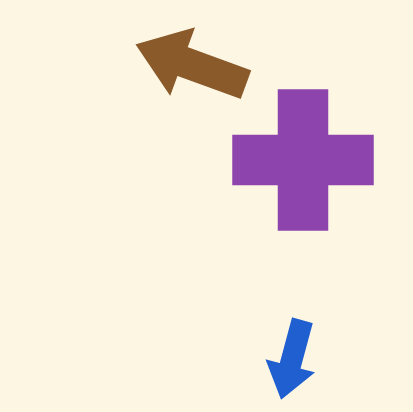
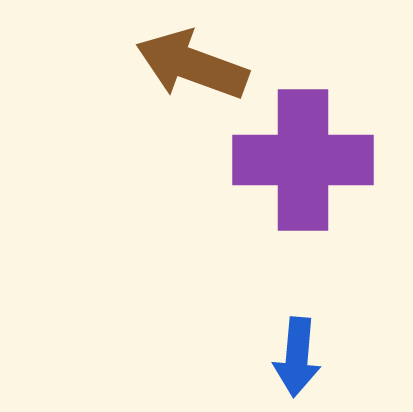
blue arrow: moved 5 px right, 2 px up; rotated 10 degrees counterclockwise
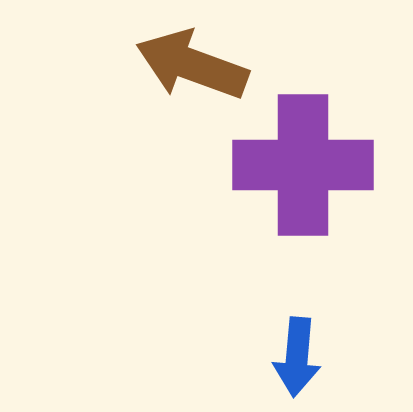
purple cross: moved 5 px down
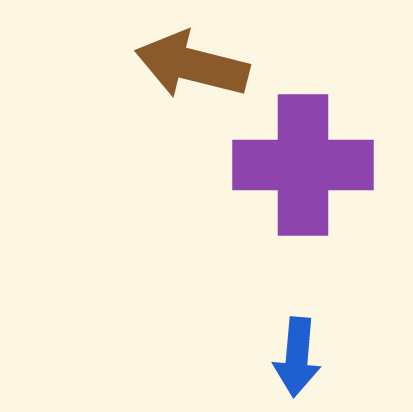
brown arrow: rotated 6 degrees counterclockwise
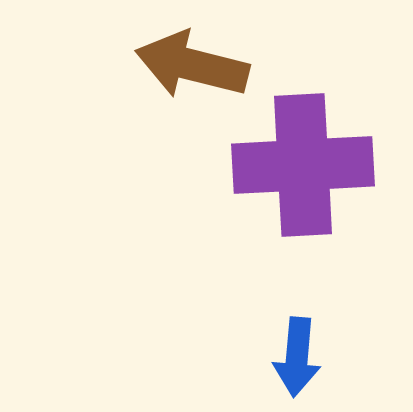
purple cross: rotated 3 degrees counterclockwise
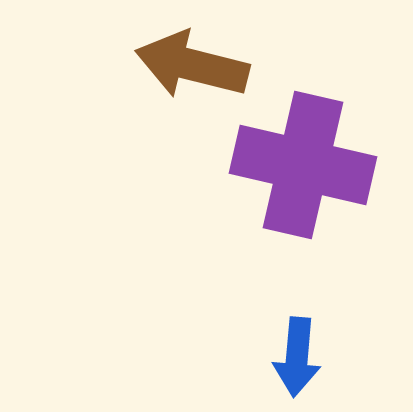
purple cross: rotated 16 degrees clockwise
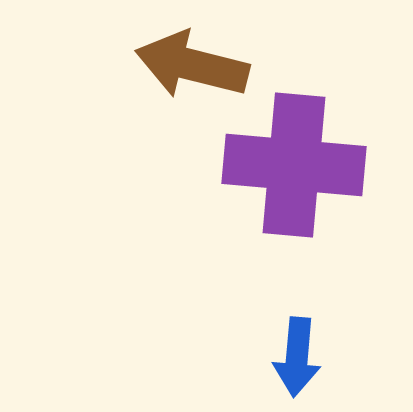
purple cross: moved 9 px left; rotated 8 degrees counterclockwise
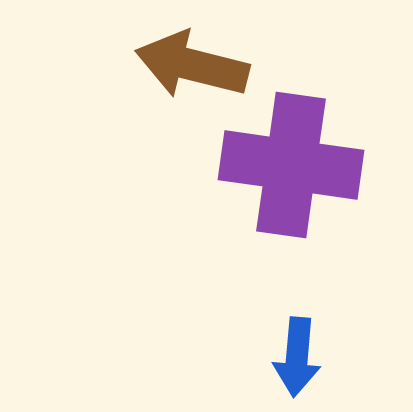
purple cross: moved 3 px left; rotated 3 degrees clockwise
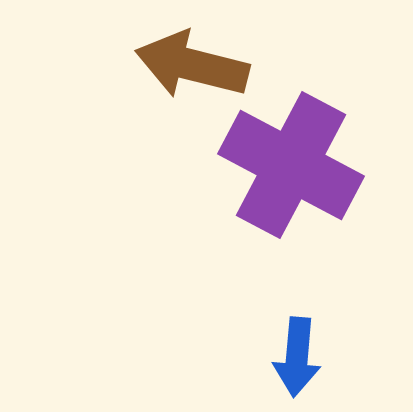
purple cross: rotated 20 degrees clockwise
